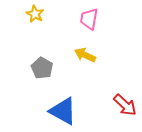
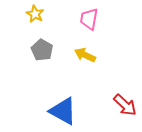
gray pentagon: moved 18 px up
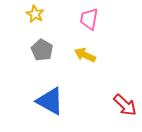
blue triangle: moved 13 px left, 10 px up
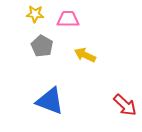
yellow star: rotated 24 degrees counterclockwise
pink trapezoid: moved 21 px left; rotated 80 degrees clockwise
gray pentagon: moved 4 px up
blue triangle: rotated 8 degrees counterclockwise
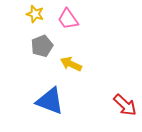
yellow star: rotated 12 degrees clockwise
pink trapezoid: rotated 125 degrees counterclockwise
gray pentagon: rotated 20 degrees clockwise
yellow arrow: moved 14 px left, 9 px down
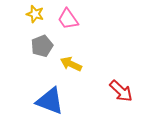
red arrow: moved 4 px left, 14 px up
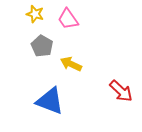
gray pentagon: rotated 20 degrees counterclockwise
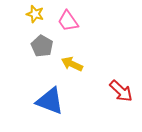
pink trapezoid: moved 2 px down
yellow arrow: moved 1 px right
